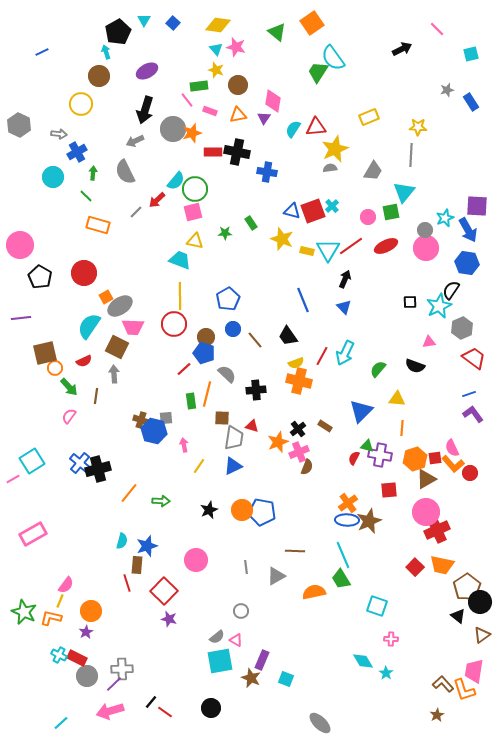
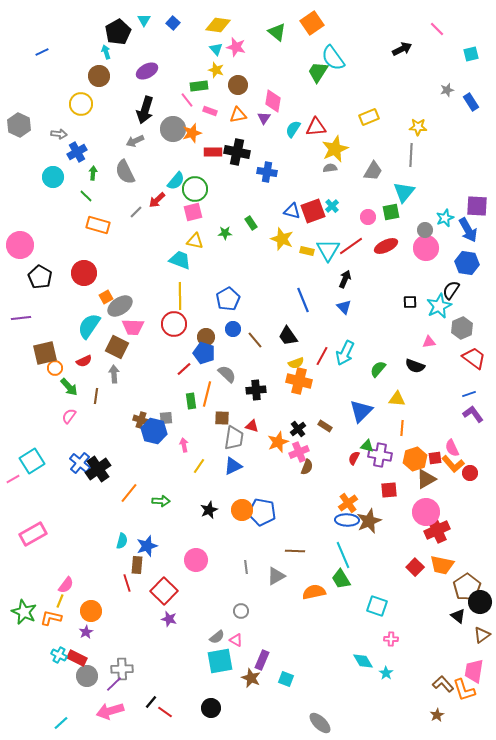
black cross at (98, 469): rotated 20 degrees counterclockwise
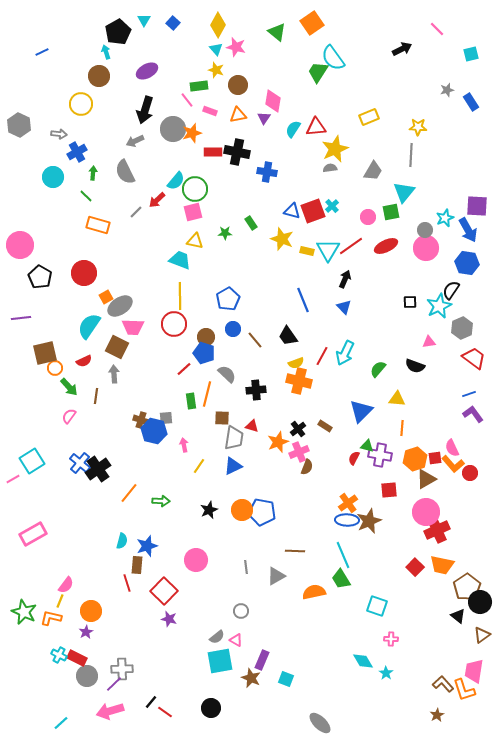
yellow diamond at (218, 25): rotated 70 degrees counterclockwise
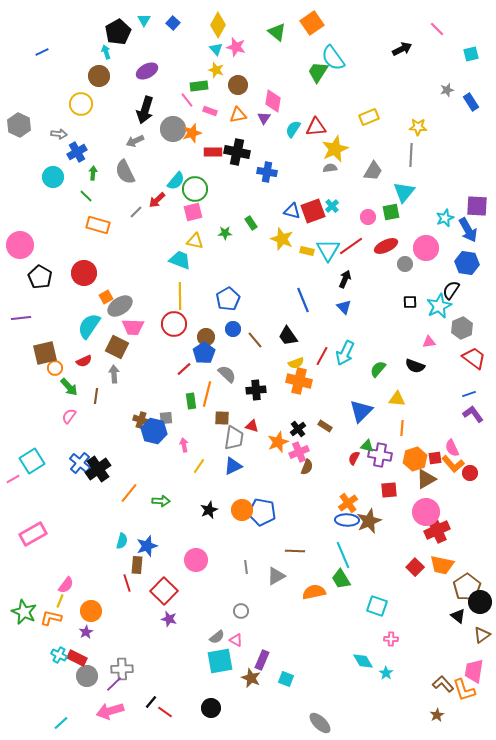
gray circle at (425, 230): moved 20 px left, 34 px down
blue pentagon at (204, 353): rotated 20 degrees clockwise
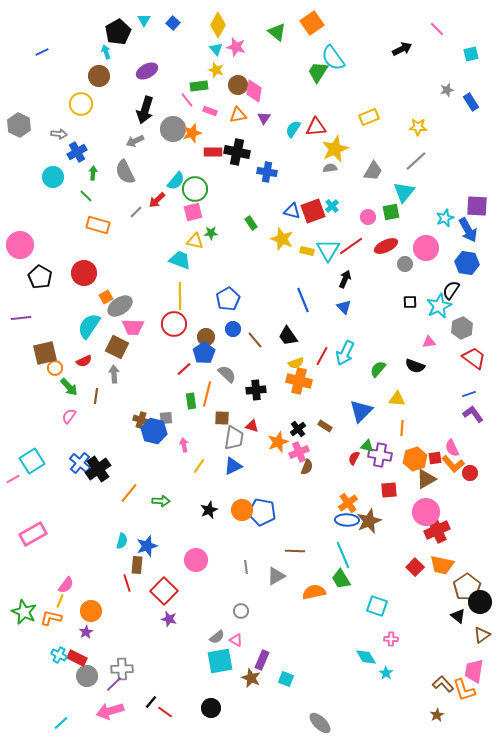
pink diamond at (273, 101): moved 19 px left, 10 px up
gray line at (411, 155): moved 5 px right, 6 px down; rotated 45 degrees clockwise
green star at (225, 233): moved 14 px left
cyan diamond at (363, 661): moved 3 px right, 4 px up
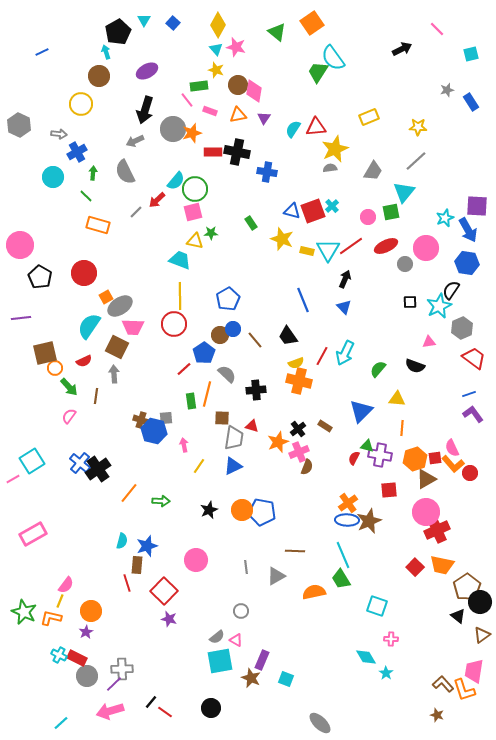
brown circle at (206, 337): moved 14 px right, 2 px up
brown star at (437, 715): rotated 24 degrees counterclockwise
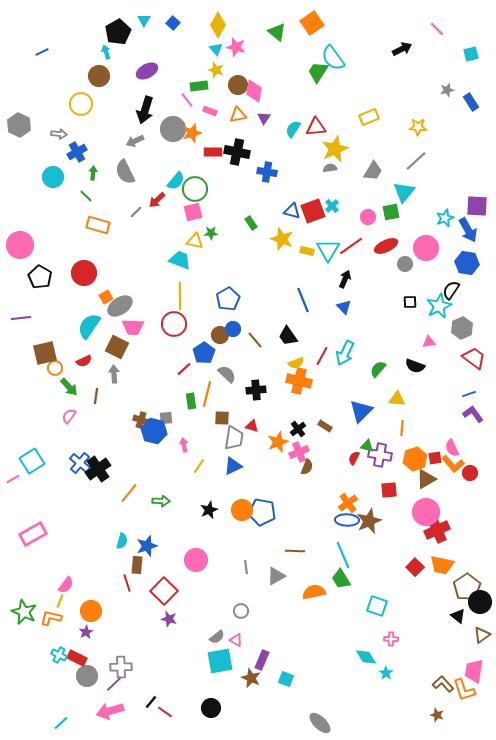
gray cross at (122, 669): moved 1 px left, 2 px up
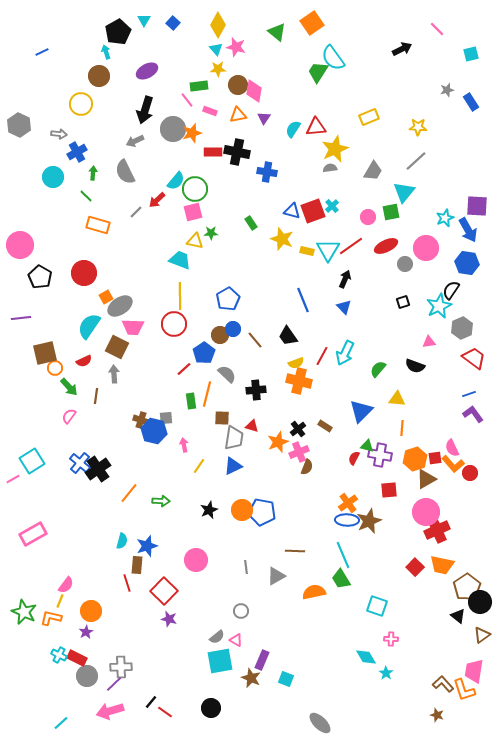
yellow star at (216, 70): moved 2 px right, 1 px up; rotated 21 degrees counterclockwise
black square at (410, 302): moved 7 px left; rotated 16 degrees counterclockwise
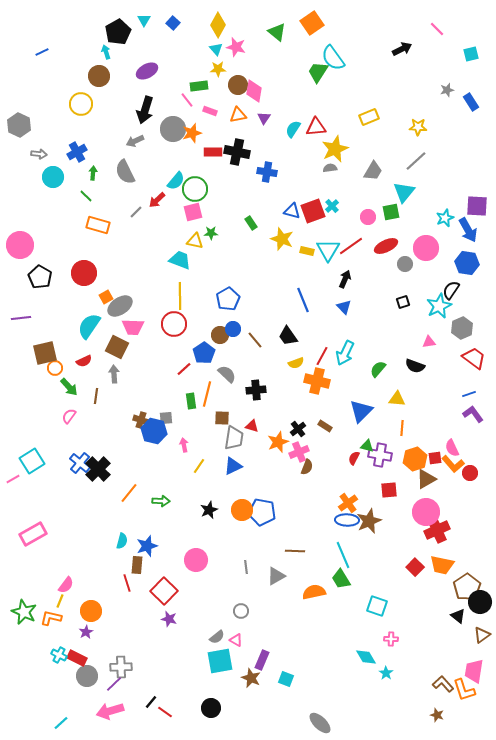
gray arrow at (59, 134): moved 20 px left, 20 px down
orange cross at (299, 381): moved 18 px right
black cross at (98, 469): rotated 10 degrees counterclockwise
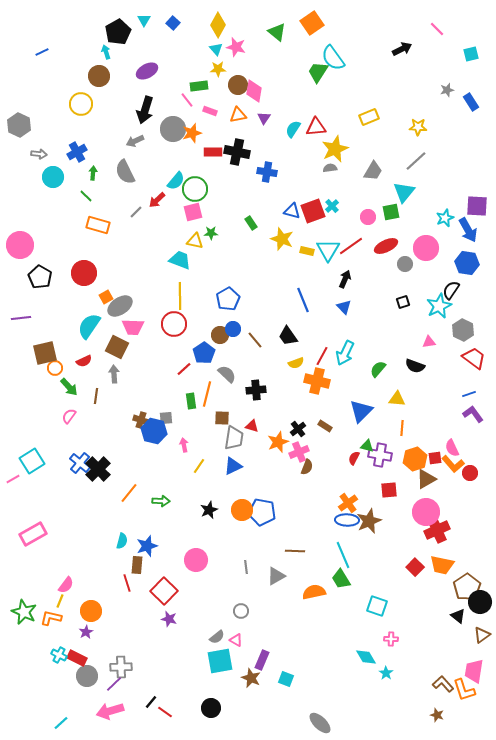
gray hexagon at (462, 328): moved 1 px right, 2 px down; rotated 10 degrees counterclockwise
